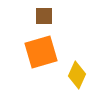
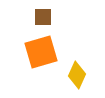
brown square: moved 1 px left, 1 px down
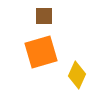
brown square: moved 1 px right, 1 px up
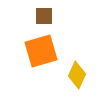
orange square: moved 1 px up
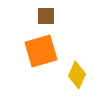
brown square: moved 2 px right
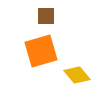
yellow diamond: rotated 64 degrees counterclockwise
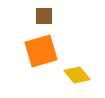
brown square: moved 2 px left
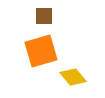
yellow diamond: moved 4 px left, 2 px down
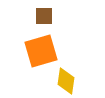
yellow diamond: moved 7 px left, 4 px down; rotated 48 degrees clockwise
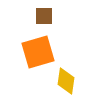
orange square: moved 3 px left, 1 px down
